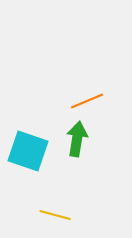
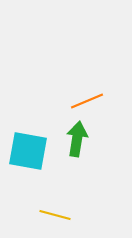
cyan square: rotated 9 degrees counterclockwise
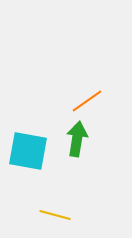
orange line: rotated 12 degrees counterclockwise
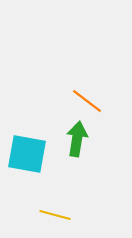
orange line: rotated 72 degrees clockwise
cyan square: moved 1 px left, 3 px down
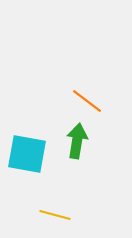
green arrow: moved 2 px down
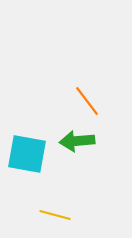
orange line: rotated 16 degrees clockwise
green arrow: rotated 104 degrees counterclockwise
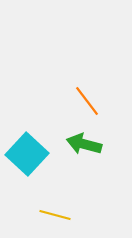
green arrow: moved 7 px right, 3 px down; rotated 20 degrees clockwise
cyan square: rotated 33 degrees clockwise
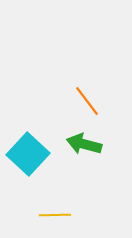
cyan square: moved 1 px right
yellow line: rotated 16 degrees counterclockwise
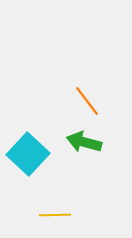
green arrow: moved 2 px up
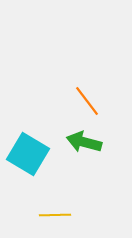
cyan square: rotated 12 degrees counterclockwise
